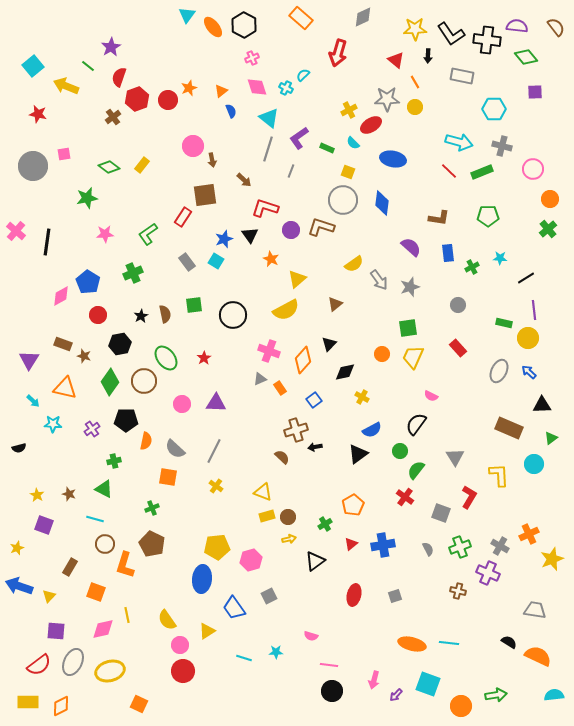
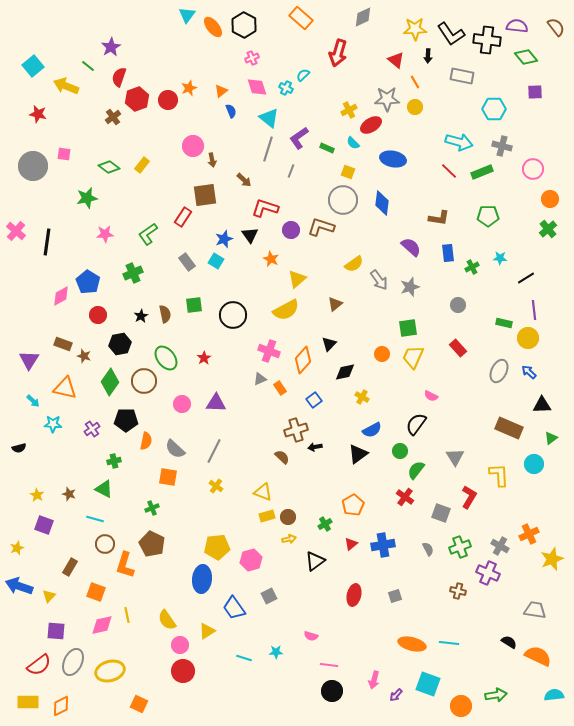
pink square at (64, 154): rotated 16 degrees clockwise
pink diamond at (103, 629): moved 1 px left, 4 px up
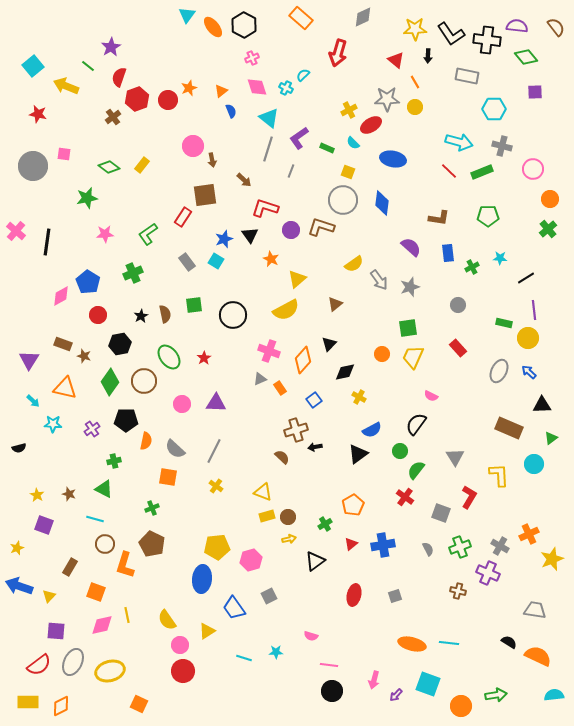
gray rectangle at (462, 76): moved 5 px right
green ellipse at (166, 358): moved 3 px right, 1 px up
yellow cross at (362, 397): moved 3 px left
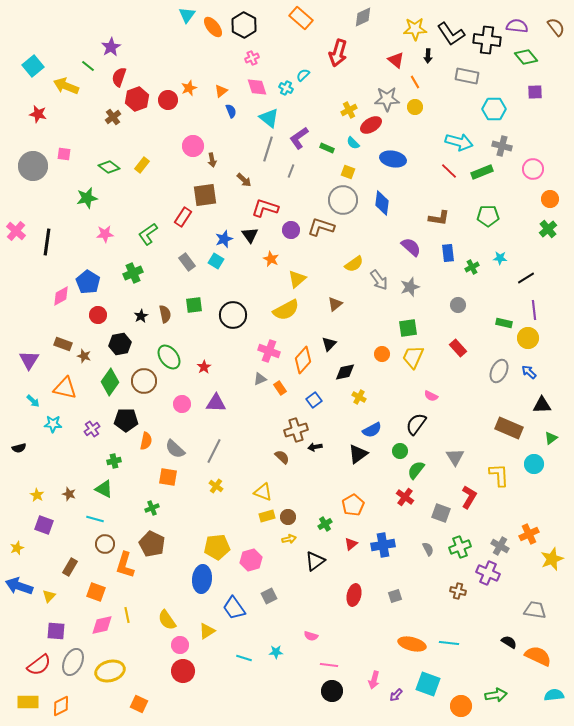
red star at (204, 358): moved 9 px down
